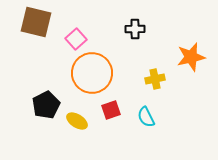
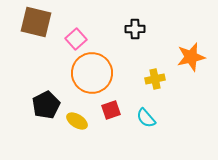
cyan semicircle: moved 1 px down; rotated 15 degrees counterclockwise
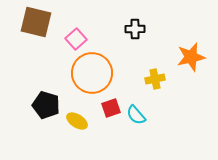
black pentagon: rotated 28 degrees counterclockwise
red square: moved 2 px up
cyan semicircle: moved 10 px left, 3 px up
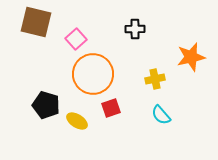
orange circle: moved 1 px right, 1 px down
cyan semicircle: moved 25 px right
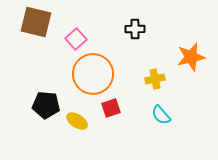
black pentagon: rotated 12 degrees counterclockwise
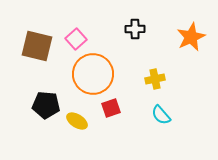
brown square: moved 1 px right, 24 px down
orange star: moved 20 px up; rotated 12 degrees counterclockwise
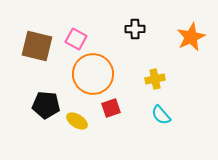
pink square: rotated 20 degrees counterclockwise
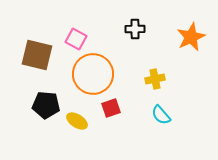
brown square: moved 9 px down
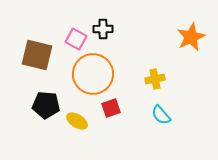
black cross: moved 32 px left
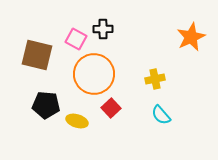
orange circle: moved 1 px right
red square: rotated 24 degrees counterclockwise
yellow ellipse: rotated 15 degrees counterclockwise
